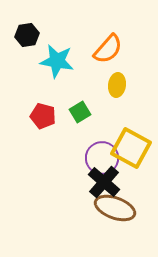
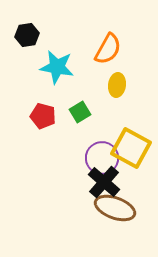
orange semicircle: rotated 12 degrees counterclockwise
cyan star: moved 6 px down
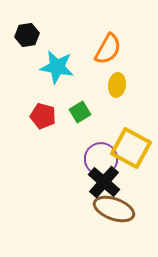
purple circle: moved 1 px left, 1 px down
brown ellipse: moved 1 px left, 1 px down
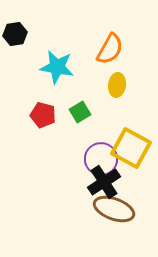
black hexagon: moved 12 px left, 1 px up
orange semicircle: moved 2 px right
red pentagon: moved 1 px up
black cross: rotated 16 degrees clockwise
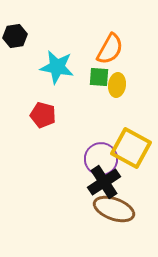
black hexagon: moved 2 px down
green square: moved 19 px right, 35 px up; rotated 35 degrees clockwise
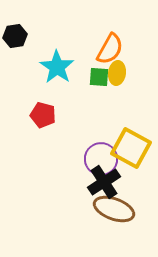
cyan star: rotated 24 degrees clockwise
yellow ellipse: moved 12 px up
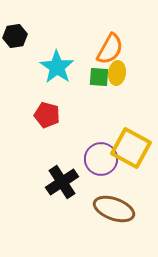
red pentagon: moved 4 px right
black cross: moved 42 px left
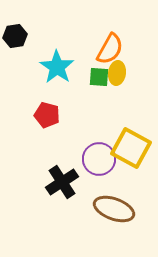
purple circle: moved 2 px left
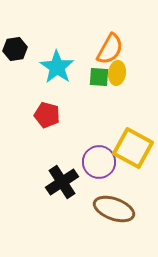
black hexagon: moved 13 px down
yellow square: moved 2 px right
purple circle: moved 3 px down
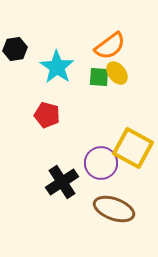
orange semicircle: moved 3 px up; rotated 24 degrees clockwise
yellow ellipse: rotated 45 degrees counterclockwise
purple circle: moved 2 px right, 1 px down
